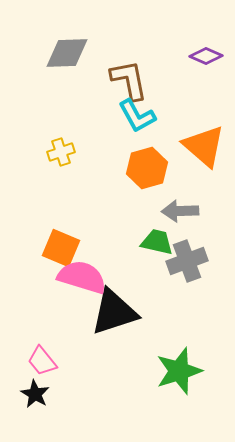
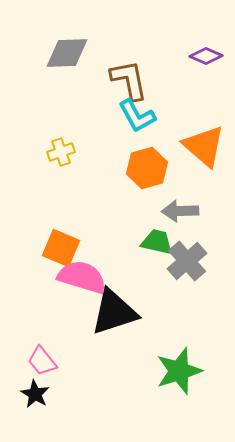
gray cross: rotated 21 degrees counterclockwise
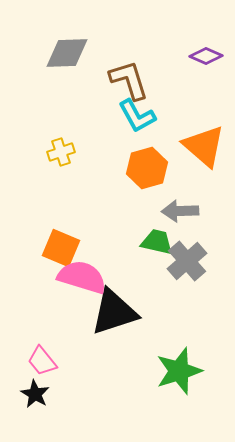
brown L-shape: rotated 6 degrees counterclockwise
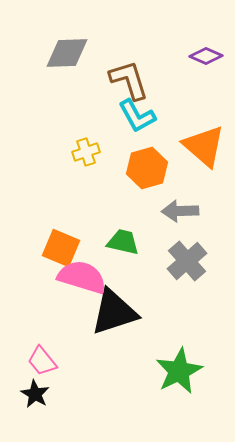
yellow cross: moved 25 px right
green trapezoid: moved 34 px left
green star: rotated 9 degrees counterclockwise
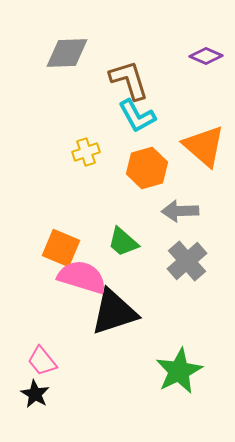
green trapezoid: rotated 152 degrees counterclockwise
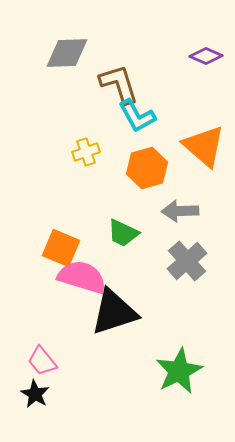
brown L-shape: moved 10 px left, 4 px down
green trapezoid: moved 9 px up; rotated 16 degrees counterclockwise
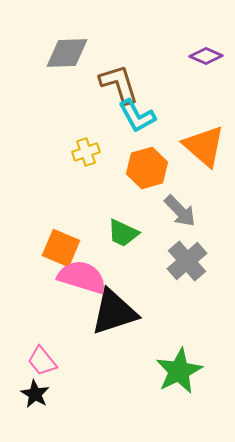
gray arrow: rotated 132 degrees counterclockwise
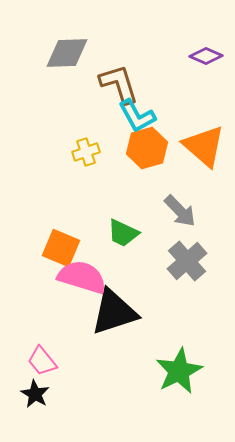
orange hexagon: moved 20 px up
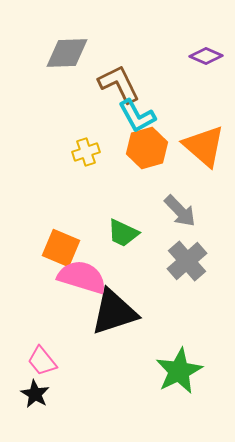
brown L-shape: rotated 9 degrees counterclockwise
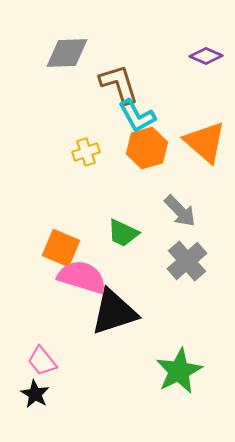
brown L-shape: rotated 9 degrees clockwise
orange triangle: moved 1 px right, 4 px up
